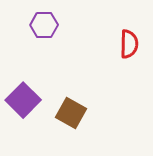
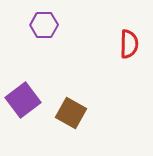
purple square: rotated 8 degrees clockwise
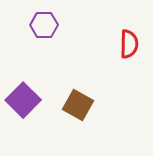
purple square: rotated 8 degrees counterclockwise
brown square: moved 7 px right, 8 px up
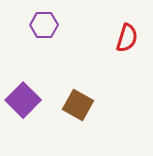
red semicircle: moved 2 px left, 6 px up; rotated 16 degrees clockwise
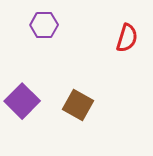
purple square: moved 1 px left, 1 px down
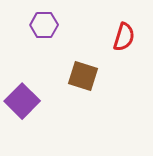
red semicircle: moved 3 px left, 1 px up
brown square: moved 5 px right, 29 px up; rotated 12 degrees counterclockwise
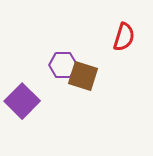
purple hexagon: moved 19 px right, 40 px down
